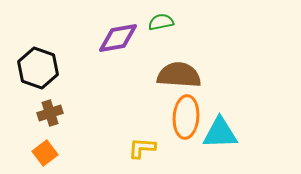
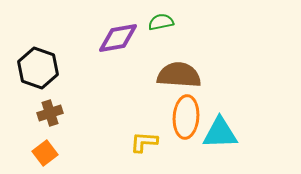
yellow L-shape: moved 2 px right, 6 px up
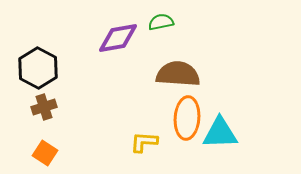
black hexagon: rotated 9 degrees clockwise
brown semicircle: moved 1 px left, 1 px up
brown cross: moved 6 px left, 6 px up
orange ellipse: moved 1 px right, 1 px down
orange square: rotated 20 degrees counterclockwise
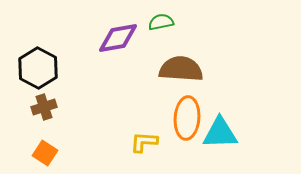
brown semicircle: moved 3 px right, 5 px up
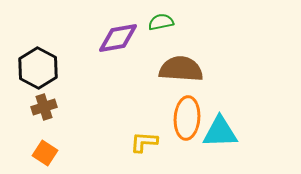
cyan triangle: moved 1 px up
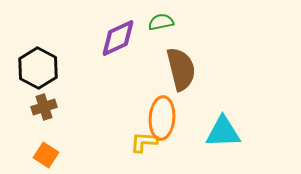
purple diamond: rotated 15 degrees counterclockwise
brown semicircle: rotated 72 degrees clockwise
orange ellipse: moved 25 px left
cyan triangle: moved 3 px right
orange square: moved 1 px right, 2 px down
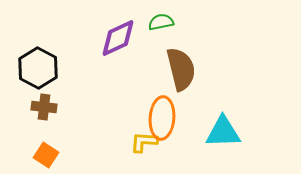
brown cross: rotated 25 degrees clockwise
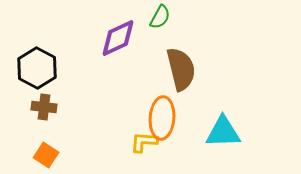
green semicircle: moved 1 px left, 5 px up; rotated 130 degrees clockwise
black hexagon: moved 1 px left
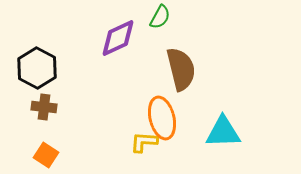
orange ellipse: rotated 18 degrees counterclockwise
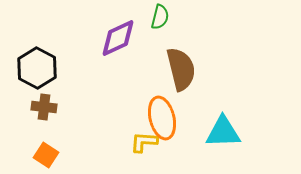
green semicircle: rotated 15 degrees counterclockwise
